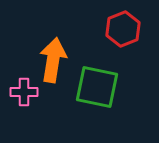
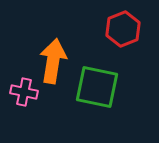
orange arrow: moved 1 px down
pink cross: rotated 12 degrees clockwise
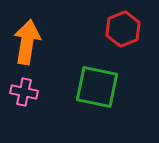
orange arrow: moved 26 px left, 19 px up
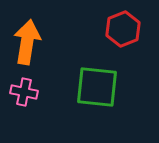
green square: rotated 6 degrees counterclockwise
